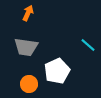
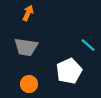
white pentagon: moved 12 px right
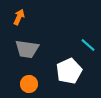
orange arrow: moved 9 px left, 4 px down
gray trapezoid: moved 1 px right, 2 px down
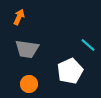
white pentagon: moved 1 px right
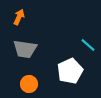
gray trapezoid: moved 2 px left
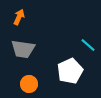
gray trapezoid: moved 2 px left
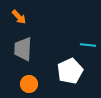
orange arrow: rotated 112 degrees clockwise
cyan line: rotated 35 degrees counterclockwise
gray trapezoid: rotated 85 degrees clockwise
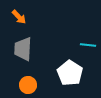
white pentagon: moved 2 px down; rotated 15 degrees counterclockwise
orange circle: moved 1 px left, 1 px down
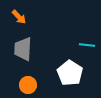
cyan line: moved 1 px left
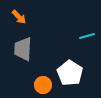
cyan line: moved 9 px up; rotated 21 degrees counterclockwise
orange circle: moved 15 px right
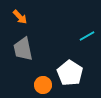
orange arrow: moved 1 px right
cyan line: rotated 14 degrees counterclockwise
gray trapezoid: rotated 15 degrees counterclockwise
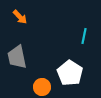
cyan line: moved 3 px left; rotated 49 degrees counterclockwise
gray trapezoid: moved 6 px left, 8 px down
orange circle: moved 1 px left, 2 px down
